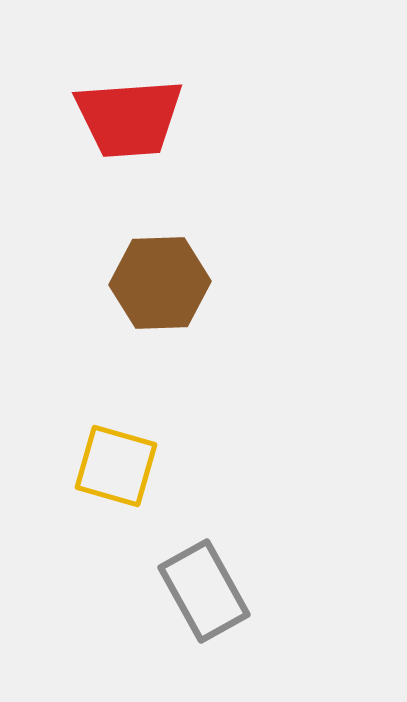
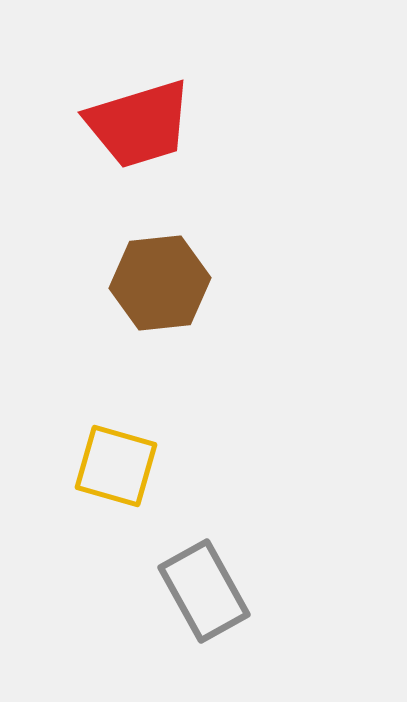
red trapezoid: moved 10 px right, 6 px down; rotated 13 degrees counterclockwise
brown hexagon: rotated 4 degrees counterclockwise
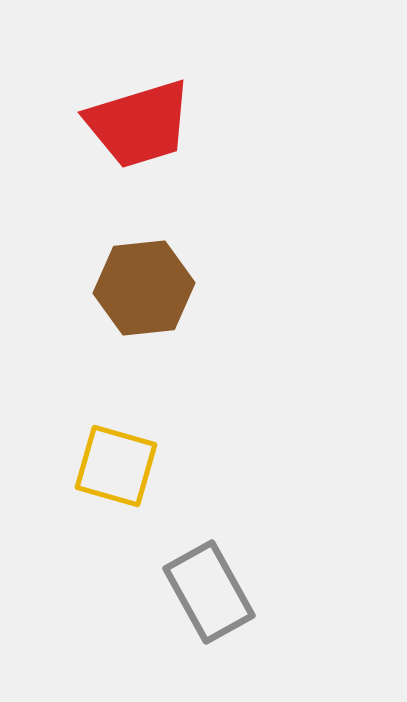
brown hexagon: moved 16 px left, 5 px down
gray rectangle: moved 5 px right, 1 px down
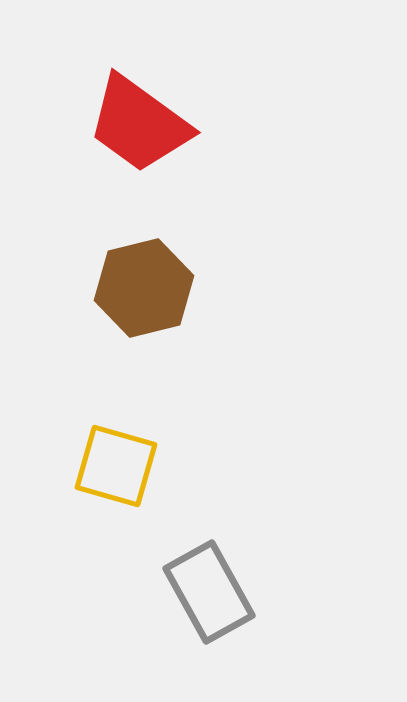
red trapezoid: rotated 53 degrees clockwise
brown hexagon: rotated 8 degrees counterclockwise
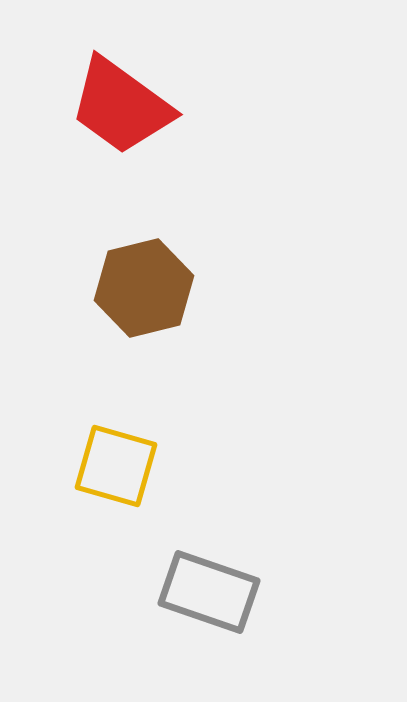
red trapezoid: moved 18 px left, 18 px up
gray rectangle: rotated 42 degrees counterclockwise
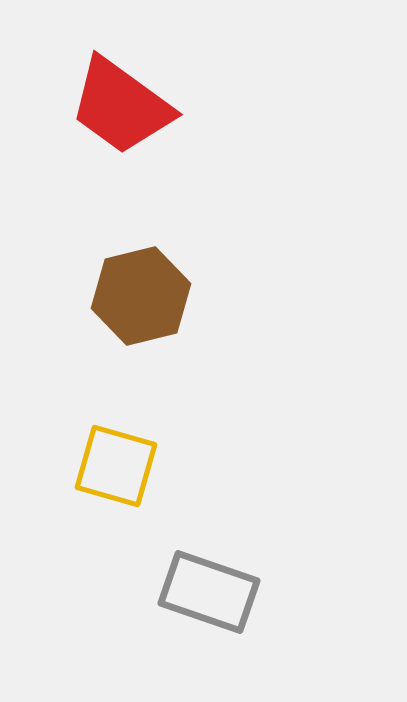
brown hexagon: moved 3 px left, 8 px down
